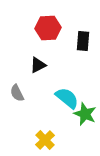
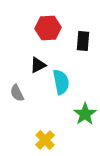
cyan semicircle: moved 6 px left, 16 px up; rotated 40 degrees clockwise
green star: rotated 15 degrees clockwise
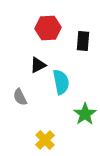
gray semicircle: moved 3 px right, 4 px down
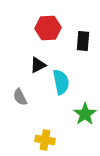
yellow cross: rotated 36 degrees counterclockwise
